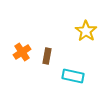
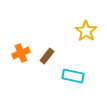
orange cross: moved 1 px left, 1 px down; rotated 12 degrees clockwise
brown rectangle: rotated 28 degrees clockwise
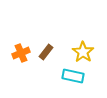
yellow star: moved 3 px left, 21 px down
brown rectangle: moved 1 px left, 4 px up
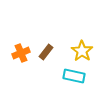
yellow star: moved 1 px left, 1 px up
cyan rectangle: moved 1 px right
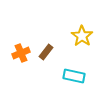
yellow star: moved 15 px up
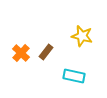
yellow star: rotated 20 degrees counterclockwise
orange cross: rotated 24 degrees counterclockwise
